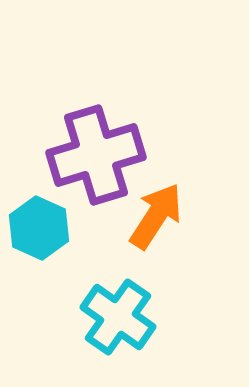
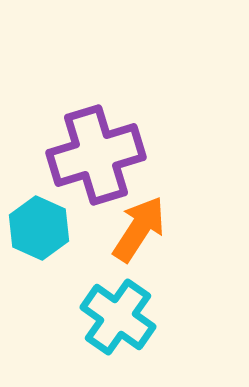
orange arrow: moved 17 px left, 13 px down
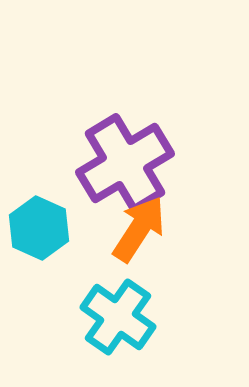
purple cross: moved 29 px right, 8 px down; rotated 14 degrees counterclockwise
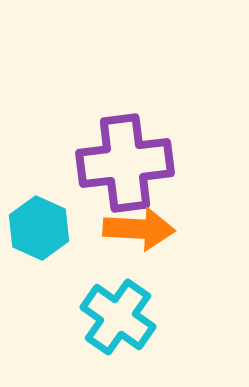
purple cross: rotated 24 degrees clockwise
orange arrow: rotated 60 degrees clockwise
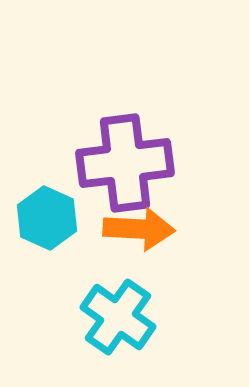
cyan hexagon: moved 8 px right, 10 px up
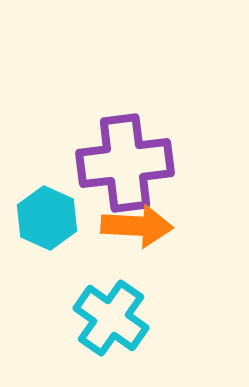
orange arrow: moved 2 px left, 3 px up
cyan cross: moved 7 px left, 1 px down
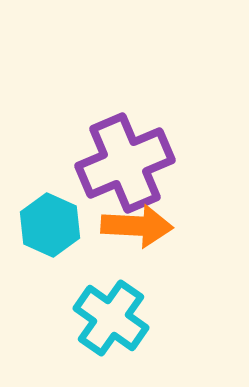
purple cross: rotated 16 degrees counterclockwise
cyan hexagon: moved 3 px right, 7 px down
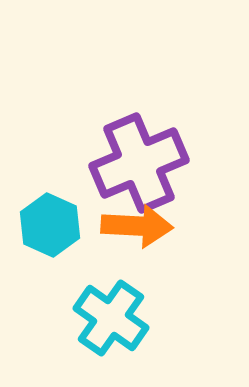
purple cross: moved 14 px right
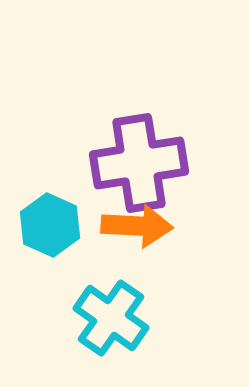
purple cross: rotated 14 degrees clockwise
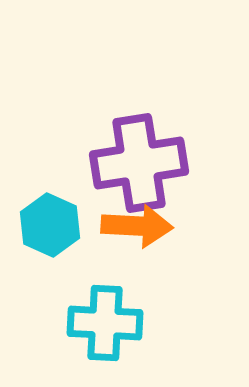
cyan cross: moved 6 px left, 5 px down; rotated 32 degrees counterclockwise
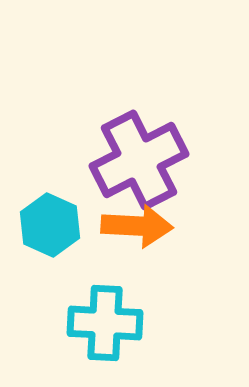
purple cross: moved 3 px up; rotated 18 degrees counterclockwise
